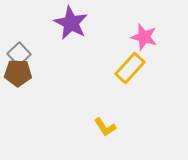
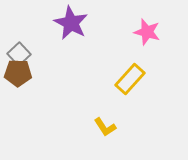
pink star: moved 3 px right, 5 px up
yellow rectangle: moved 11 px down
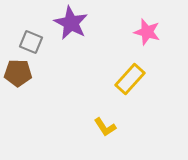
gray square: moved 12 px right, 12 px up; rotated 25 degrees counterclockwise
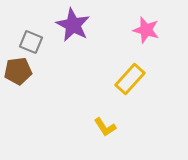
purple star: moved 2 px right, 2 px down
pink star: moved 1 px left, 2 px up
brown pentagon: moved 2 px up; rotated 8 degrees counterclockwise
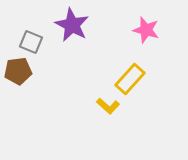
purple star: moved 1 px left
yellow L-shape: moved 3 px right, 21 px up; rotated 15 degrees counterclockwise
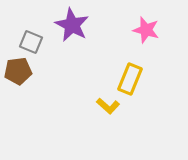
yellow rectangle: rotated 20 degrees counterclockwise
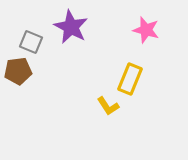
purple star: moved 1 px left, 2 px down
yellow L-shape: rotated 15 degrees clockwise
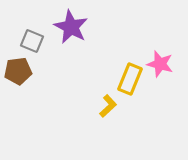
pink star: moved 14 px right, 34 px down
gray square: moved 1 px right, 1 px up
yellow L-shape: rotated 100 degrees counterclockwise
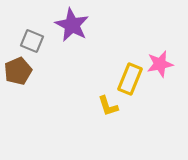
purple star: moved 1 px right, 2 px up
pink star: rotated 28 degrees counterclockwise
brown pentagon: rotated 16 degrees counterclockwise
yellow L-shape: rotated 115 degrees clockwise
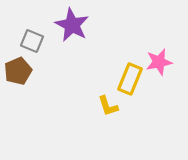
pink star: moved 1 px left, 2 px up
